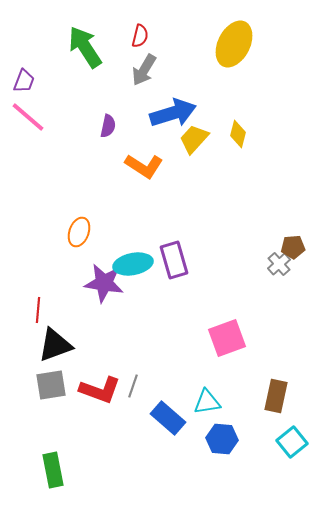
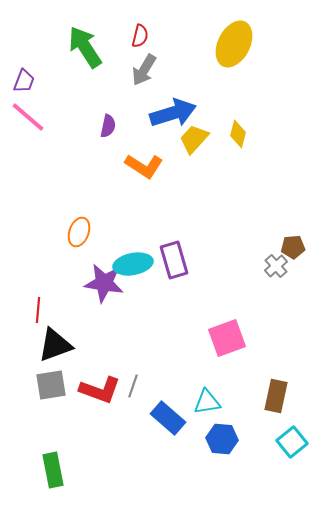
gray cross: moved 3 px left, 2 px down
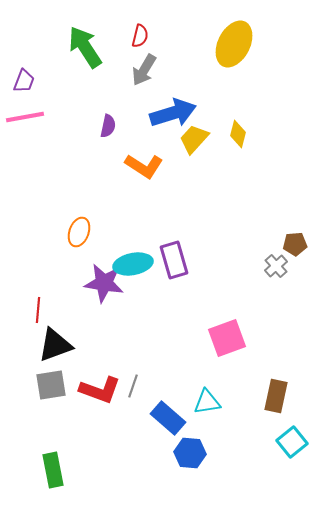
pink line: moved 3 px left; rotated 51 degrees counterclockwise
brown pentagon: moved 2 px right, 3 px up
blue hexagon: moved 32 px left, 14 px down
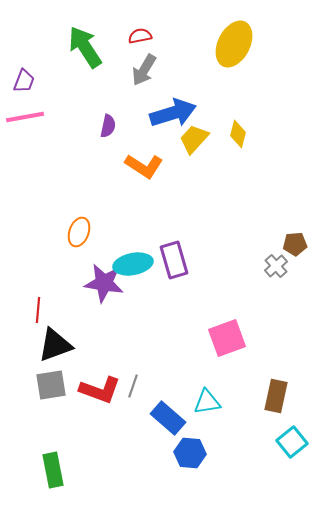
red semicircle: rotated 115 degrees counterclockwise
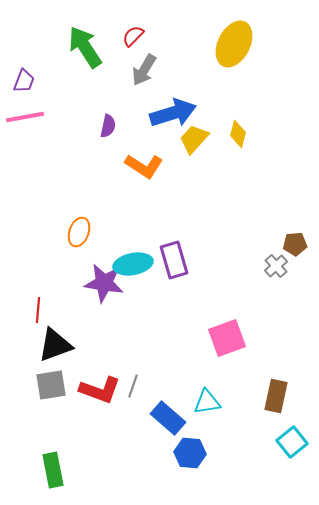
red semicircle: moved 7 px left; rotated 35 degrees counterclockwise
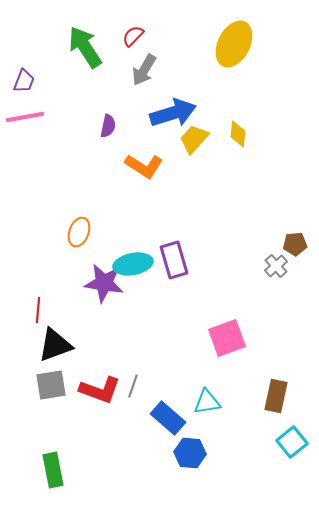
yellow diamond: rotated 8 degrees counterclockwise
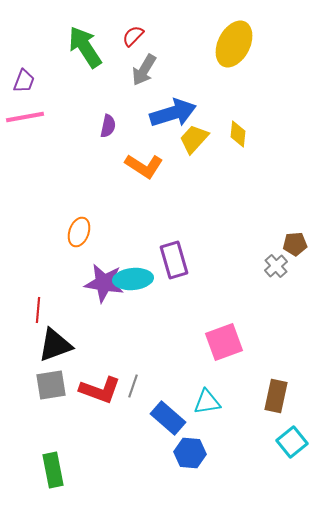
cyan ellipse: moved 15 px down; rotated 6 degrees clockwise
pink square: moved 3 px left, 4 px down
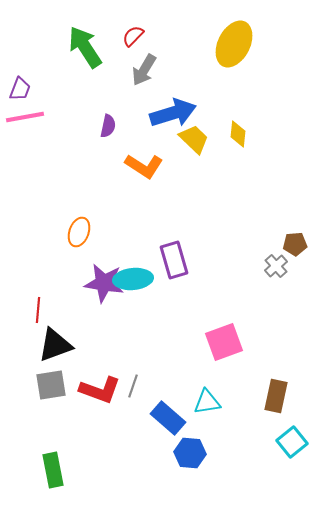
purple trapezoid: moved 4 px left, 8 px down
yellow trapezoid: rotated 92 degrees clockwise
